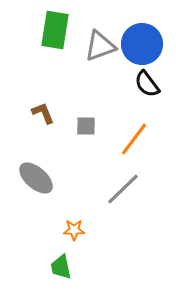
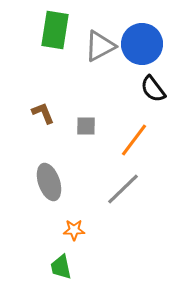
gray triangle: rotated 8 degrees counterclockwise
black semicircle: moved 6 px right, 5 px down
orange line: moved 1 px down
gray ellipse: moved 13 px right, 4 px down; rotated 30 degrees clockwise
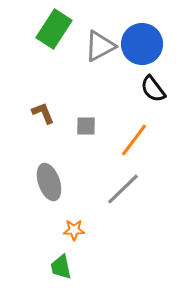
green rectangle: moved 1 px left, 1 px up; rotated 24 degrees clockwise
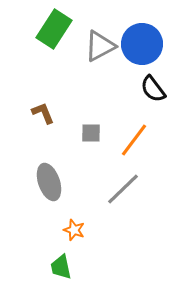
gray square: moved 5 px right, 7 px down
orange star: rotated 20 degrees clockwise
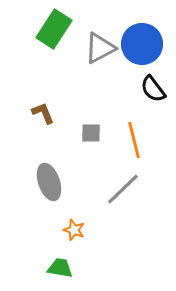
gray triangle: moved 2 px down
orange line: rotated 51 degrees counterclockwise
green trapezoid: moved 1 px left, 1 px down; rotated 112 degrees clockwise
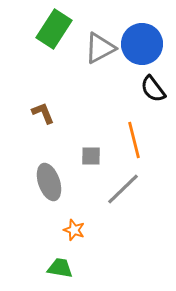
gray square: moved 23 px down
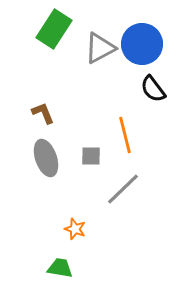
orange line: moved 9 px left, 5 px up
gray ellipse: moved 3 px left, 24 px up
orange star: moved 1 px right, 1 px up
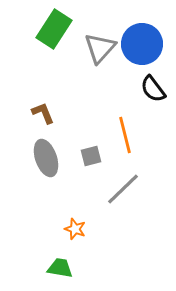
gray triangle: rotated 20 degrees counterclockwise
gray square: rotated 15 degrees counterclockwise
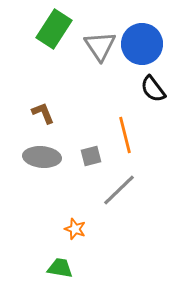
gray triangle: moved 2 px up; rotated 16 degrees counterclockwise
gray ellipse: moved 4 px left, 1 px up; rotated 66 degrees counterclockwise
gray line: moved 4 px left, 1 px down
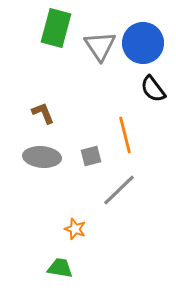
green rectangle: moved 2 px right, 1 px up; rotated 18 degrees counterclockwise
blue circle: moved 1 px right, 1 px up
